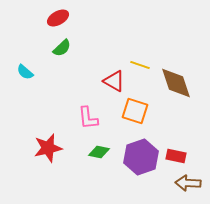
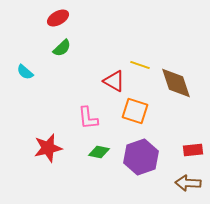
red rectangle: moved 17 px right, 6 px up; rotated 18 degrees counterclockwise
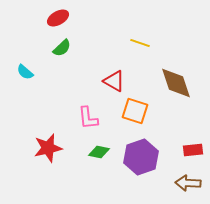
yellow line: moved 22 px up
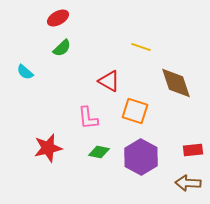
yellow line: moved 1 px right, 4 px down
red triangle: moved 5 px left
purple hexagon: rotated 12 degrees counterclockwise
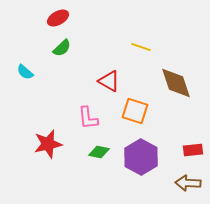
red star: moved 4 px up
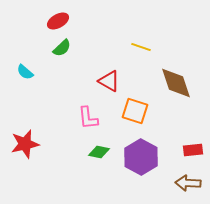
red ellipse: moved 3 px down
red star: moved 23 px left
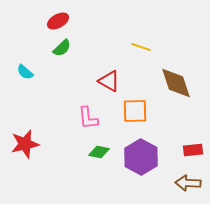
orange square: rotated 20 degrees counterclockwise
